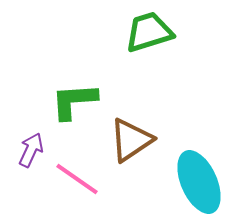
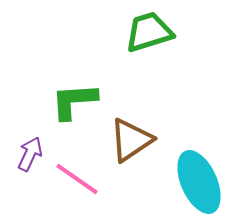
purple arrow: moved 1 px left, 4 px down
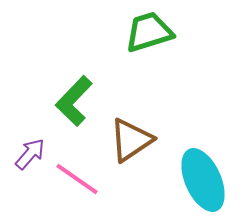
green L-shape: rotated 42 degrees counterclockwise
purple arrow: rotated 16 degrees clockwise
cyan ellipse: moved 4 px right, 2 px up
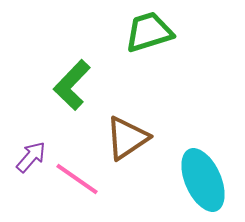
green L-shape: moved 2 px left, 16 px up
brown triangle: moved 4 px left, 2 px up
purple arrow: moved 1 px right, 3 px down
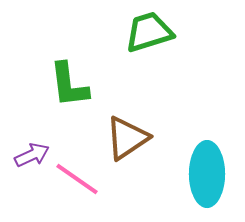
green L-shape: moved 3 px left; rotated 51 degrees counterclockwise
purple arrow: moved 1 px right, 2 px up; rotated 24 degrees clockwise
cyan ellipse: moved 4 px right, 6 px up; rotated 24 degrees clockwise
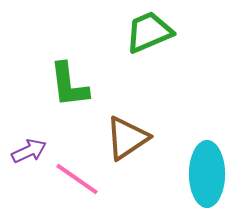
green trapezoid: rotated 6 degrees counterclockwise
purple arrow: moved 3 px left, 4 px up
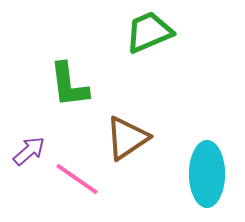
purple arrow: rotated 16 degrees counterclockwise
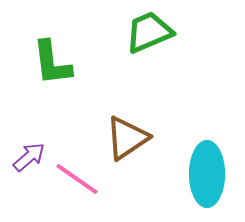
green L-shape: moved 17 px left, 22 px up
purple arrow: moved 6 px down
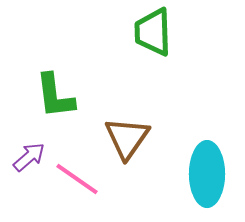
green trapezoid: moved 4 px right; rotated 69 degrees counterclockwise
green L-shape: moved 3 px right, 33 px down
brown triangle: rotated 21 degrees counterclockwise
